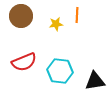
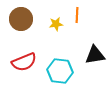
brown circle: moved 3 px down
black triangle: moved 26 px up
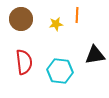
red semicircle: rotated 75 degrees counterclockwise
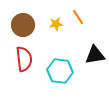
orange line: moved 1 px right, 2 px down; rotated 35 degrees counterclockwise
brown circle: moved 2 px right, 6 px down
red semicircle: moved 3 px up
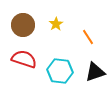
orange line: moved 10 px right, 20 px down
yellow star: rotated 24 degrees counterclockwise
black triangle: moved 17 px down; rotated 10 degrees counterclockwise
red semicircle: rotated 65 degrees counterclockwise
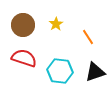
red semicircle: moved 1 px up
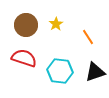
brown circle: moved 3 px right
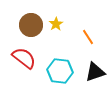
brown circle: moved 5 px right
red semicircle: rotated 20 degrees clockwise
